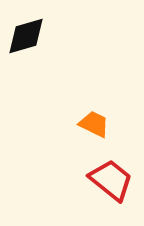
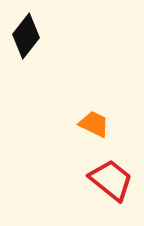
black diamond: rotated 36 degrees counterclockwise
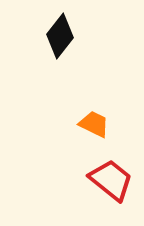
black diamond: moved 34 px right
